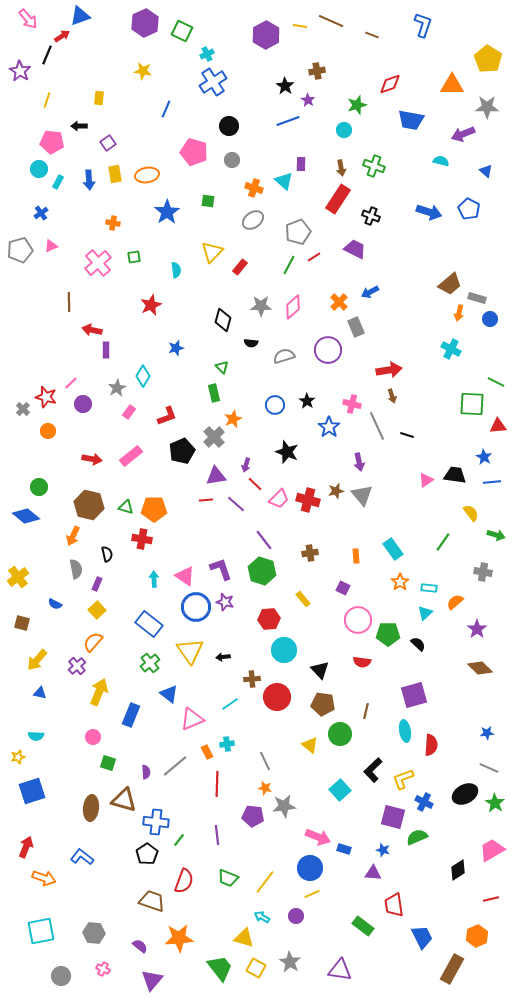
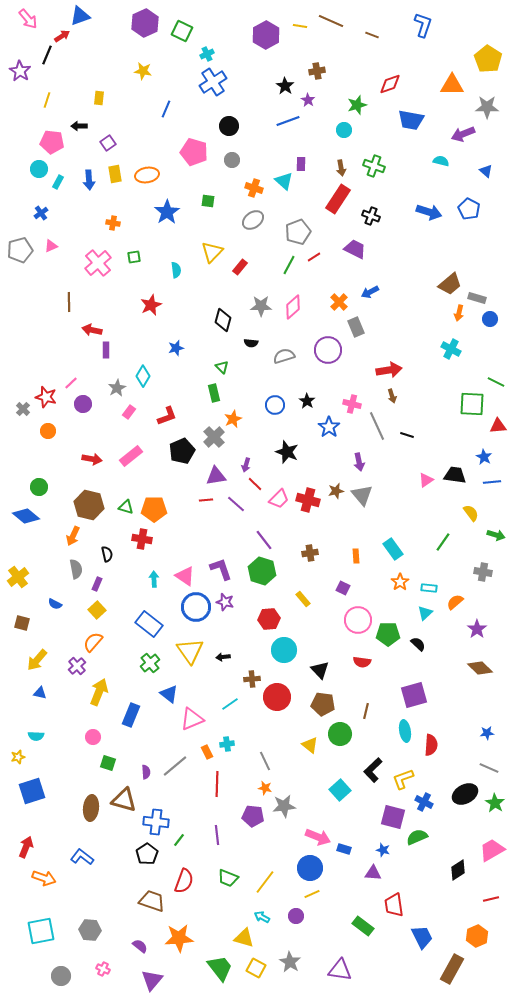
gray hexagon at (94, 933): moved 4 px left, 3 px up
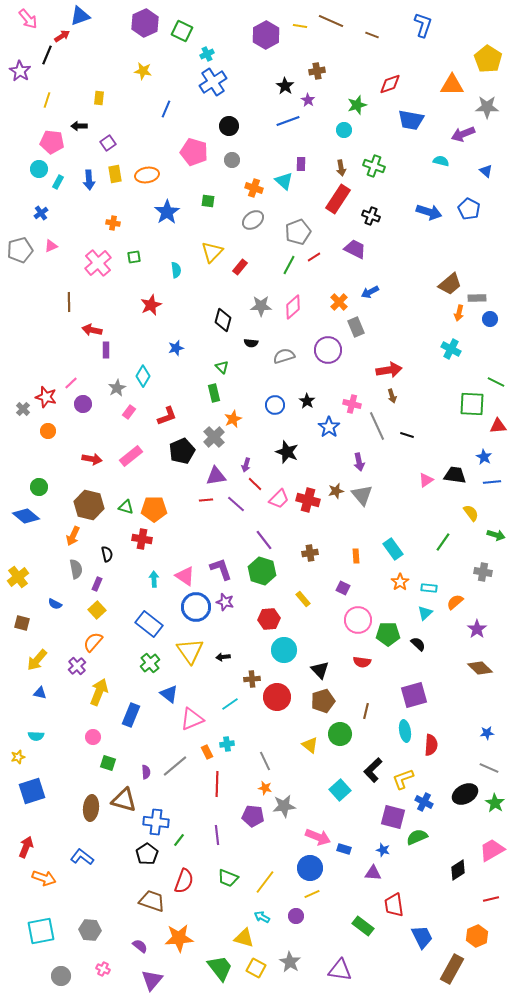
gray rectangle at (477, 298): rotated 18 degrees counterclockwise
brown pentagon at (323, 704): moved 3 px up; rotated 25 degrees counterclockwise
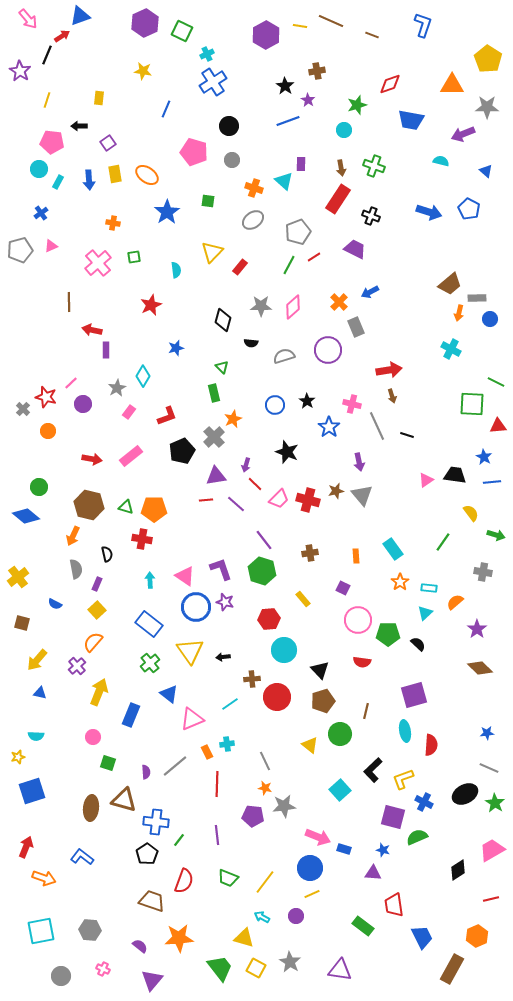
orange ellipse at (147, 175): rotated 45 degrees clockwise
cyan arrow at (154, 579): moved 4 px left, 1 px down
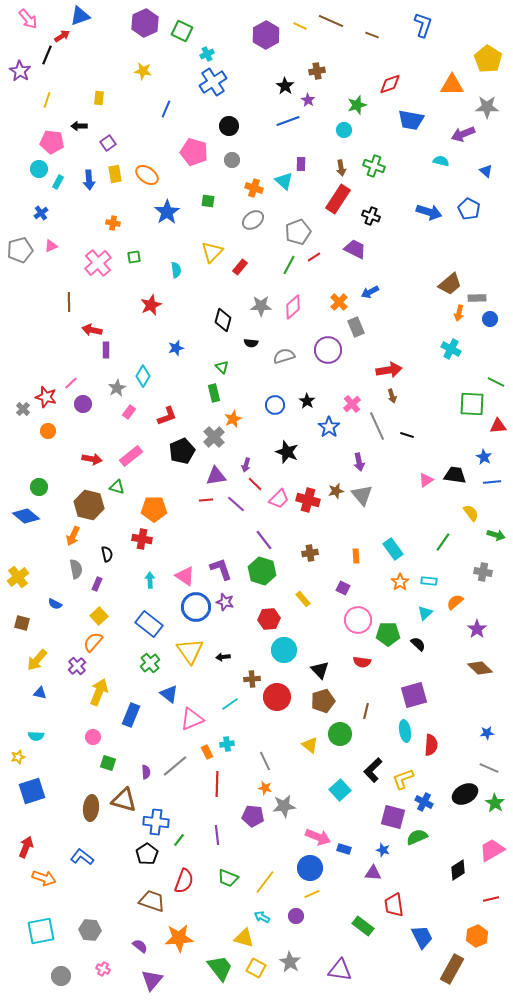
yellow line at (300, 26): rotated 16 degrees clockwise
pink cross at (352, 404): rotated 36 degrees clockwise
green triangle at (126, 507): moved 9 px left, 20 px up
cyan rectangle at (429, 588): moved 7 px up
yellow square at (97, 610): moved 2 px right, 6 px down
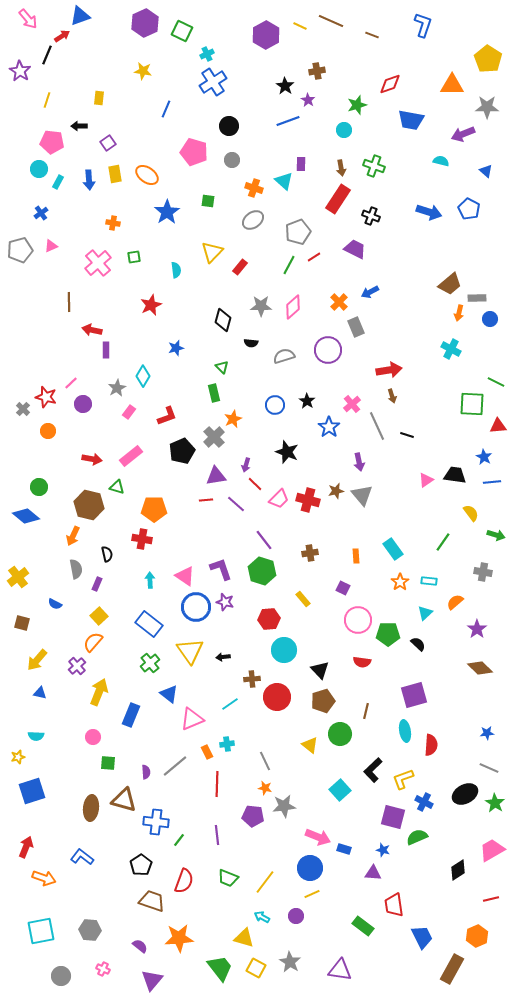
green square at (108, 763): rotated 14 degrees counterclockwise
black pentagon at (147, 854): moved 6 px left, 11 px down
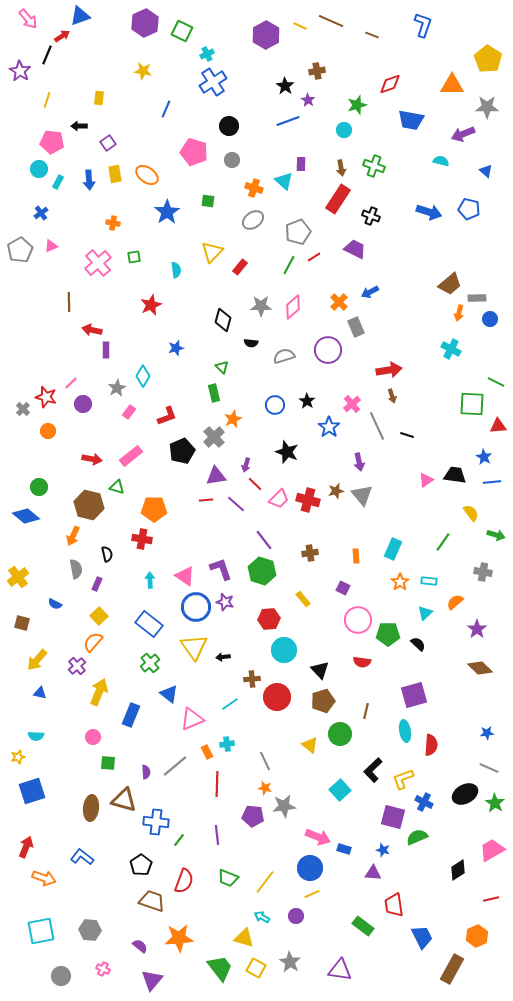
blue pentagon at (469, 209): rotated 15 degrees counterclockwise
gray pentagon at (20, 250): rotated 15 degrees counterclockwise
cyan rectangle at (393, 549): rotated 60 degrees clockwise
yellow triangle at (190, 651): moved 4 px right, 4 px up
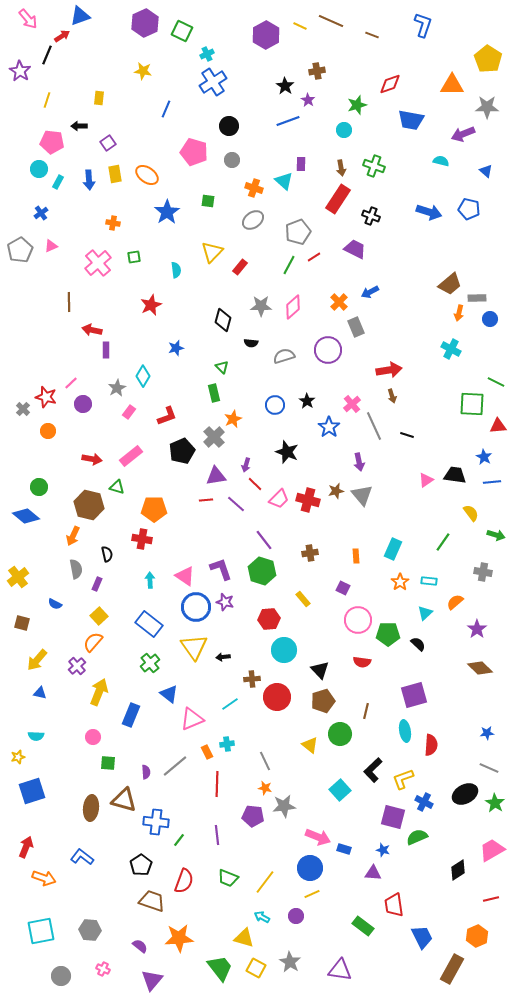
gray line at (377, 426): moved 3 px left
